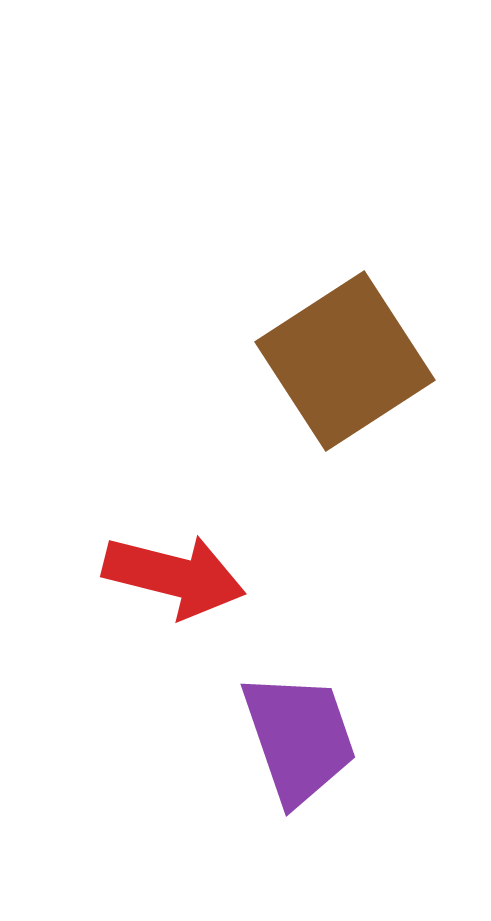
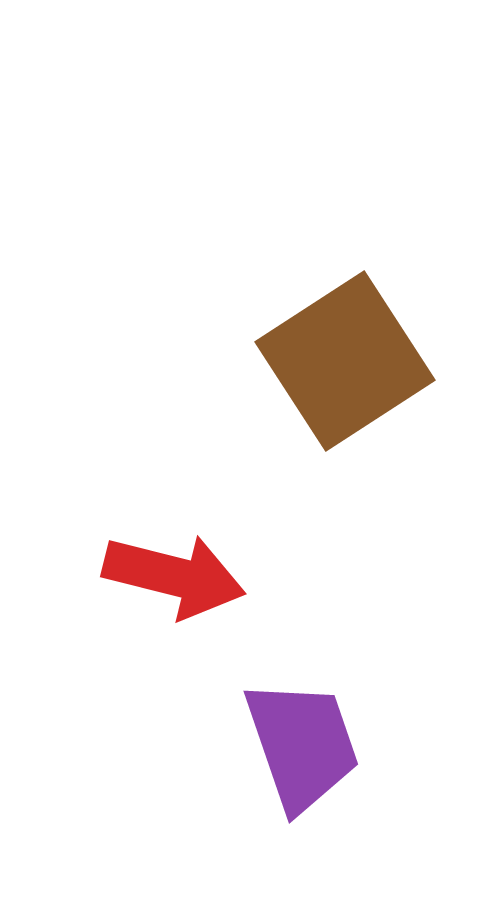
purple trapezoid: moved 3 px right, 7 px down
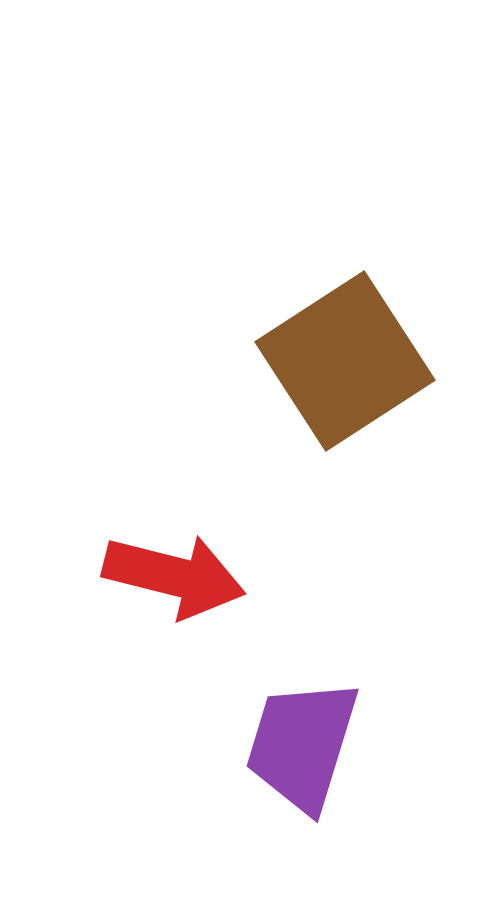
purple trapezoid: rotated 144 degrees counterclockwise
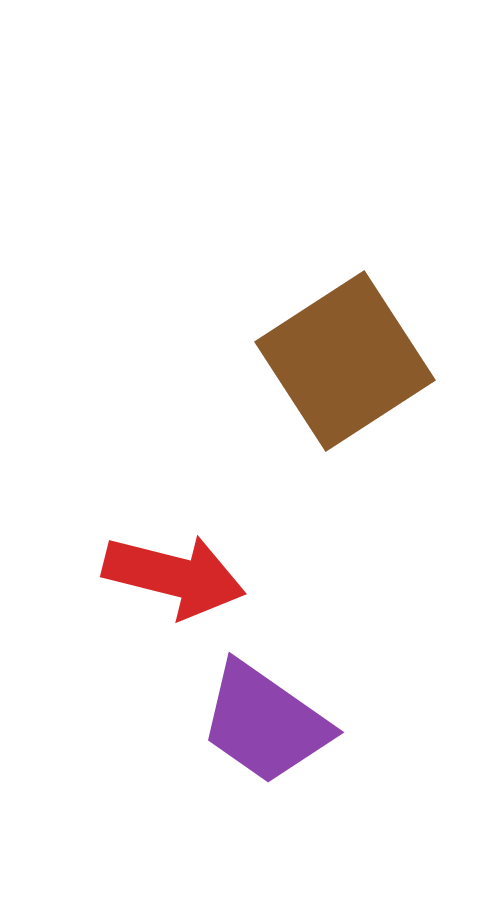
purple trapezoid: moved 37 px left, 22 px up; rotated 72 degrees counterclockwise
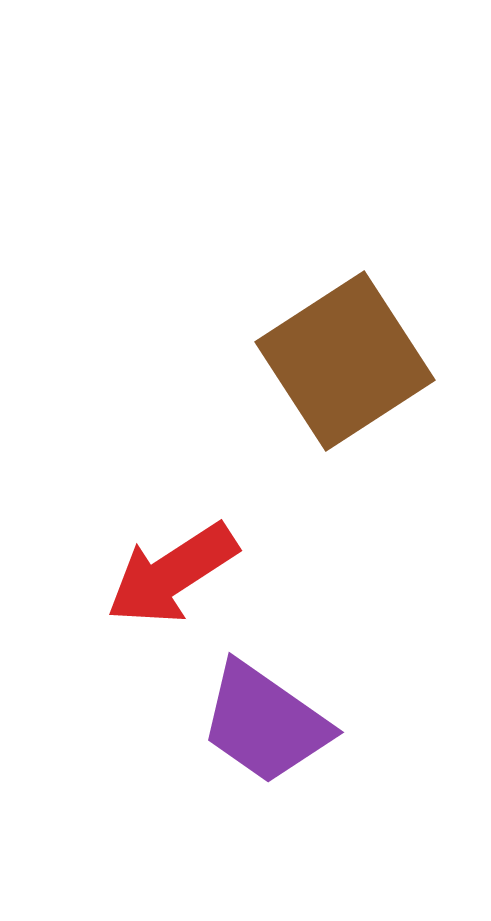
red arrow: moved 2 px left, 2 px up; rotated 133 degrees clockwise
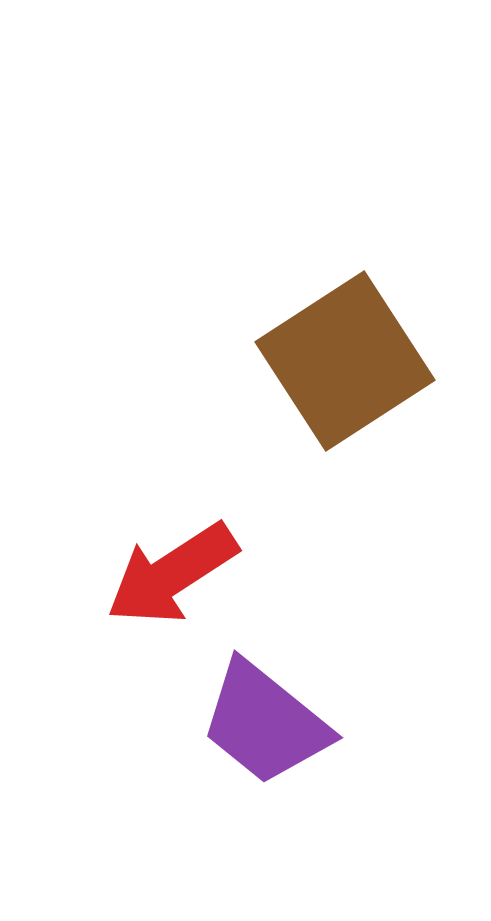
purple trapezoid: rotated 4 degrees clockwise
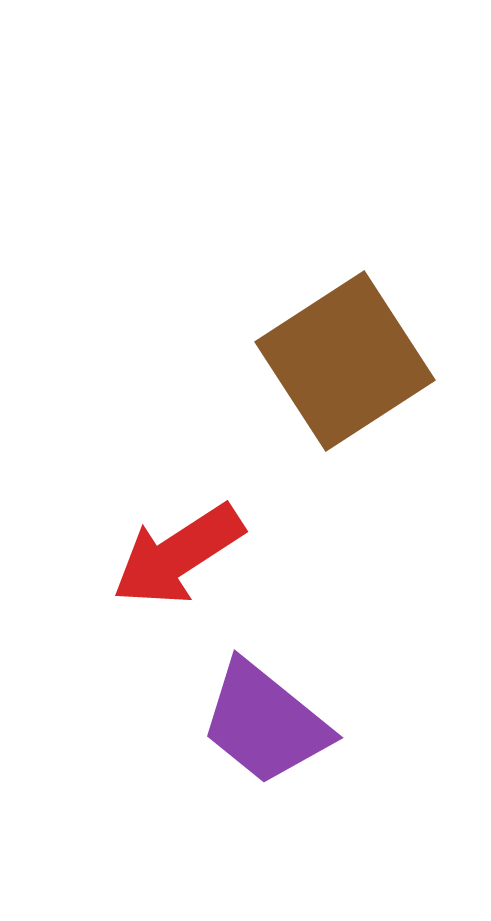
red arrow: moved 6 px right, 19 px up
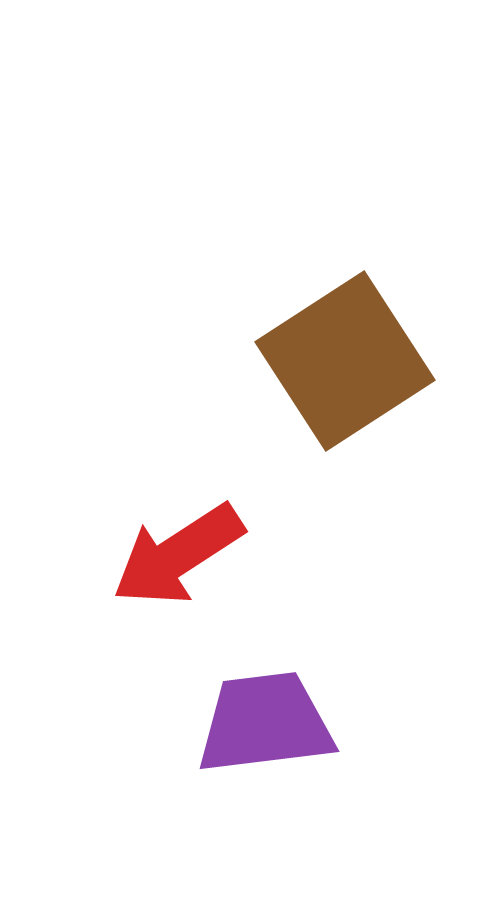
purple trapezoid: rotated 134 degrees clockwise
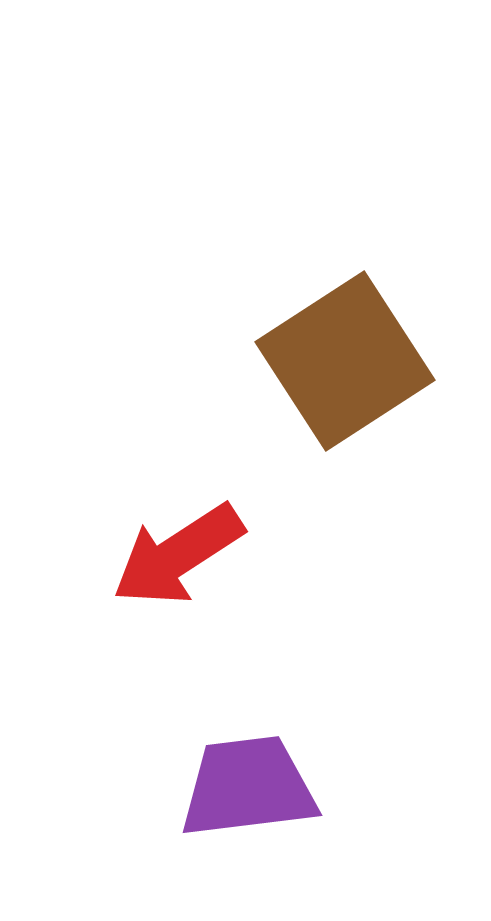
purple trapezoid: moved 17 px left, 64 px down
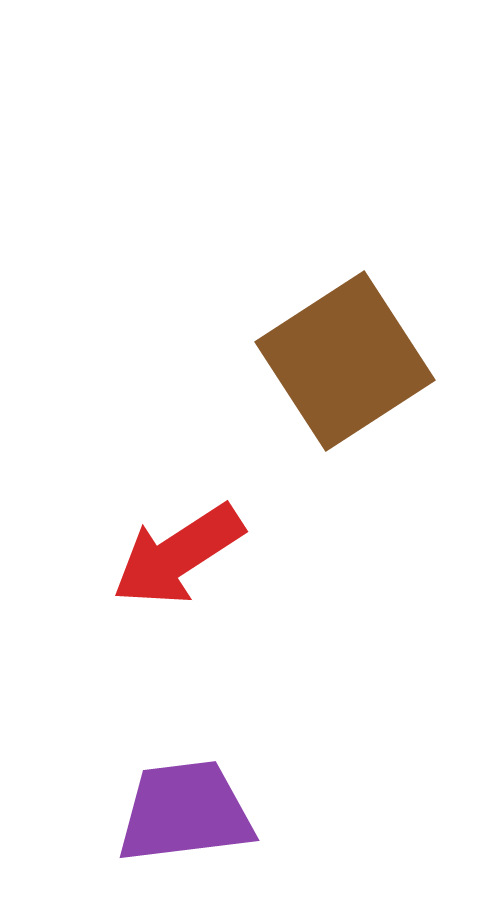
purple trapezoid: moved 63 px left, 25 px down
